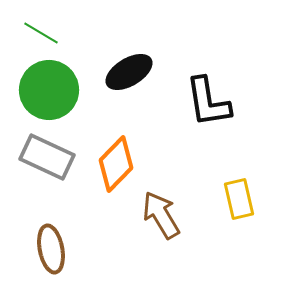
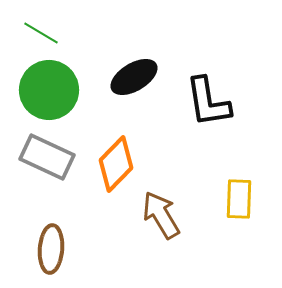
black ellipse: moved 5 px right, 5 px down
yellow rectangle: rotated 15 degrees clockwise
brown ellipse: rotated 15 degrees clockwise
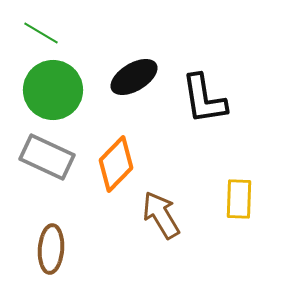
green circle: moved 4 px right
black L-shape: moved 4 px left, 3 px up
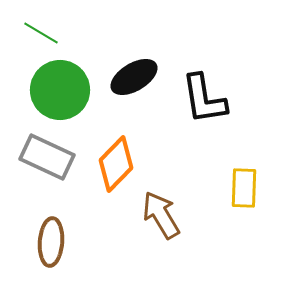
green circle: moved 7 px right
yellow rectangle: moved 5 px right, 11 px up
brown ellipse: moved 7 px up
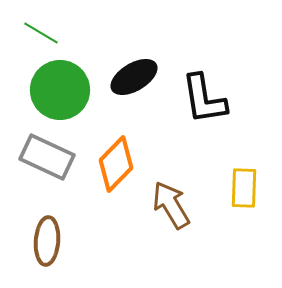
brown arrow: moved 10 px right, 10 px up
brown ellipse: moved 4 px left, 1 px up
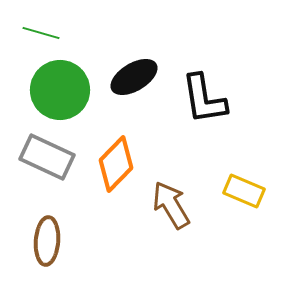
green line: rotated 15 degrees counterclockwise
yellow rectangle: moved 3 px down; rotated 69 degrees counterclockwise
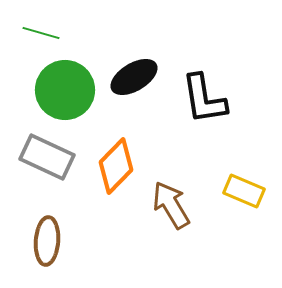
green circle: moved 5 px right
orange diamond: moved 2 px down
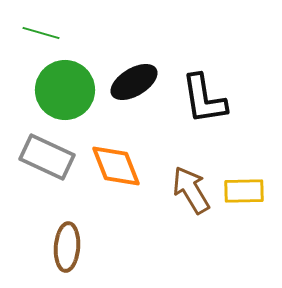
black ellipse: moved 5 px down
orange diamond: rotated 66 degrees counterclockwise
yellow rectangle: rotated 24 degrees counterclockwise
brown arrow: moved 20 px right, 15 px up
brown ellipse: moved 20 px right, 6 px down
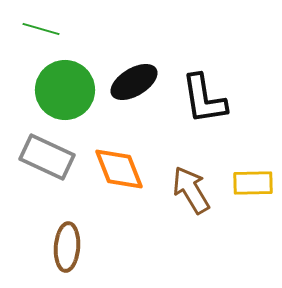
green line: moved 4 px up
orange diamond: moved 3 px right, 3 px down
yellow rectangle: moved 9 px right, 8 px up
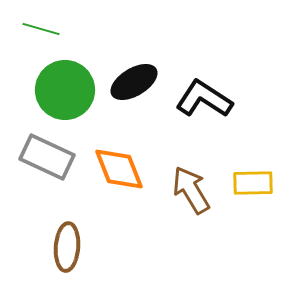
black L-shape: rotated 132 degrees clockwise
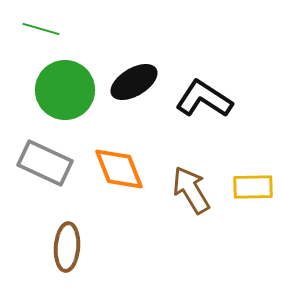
gray rectangle: moved 2 px left, 6 px down
yellow rectangle: moved 4 px down
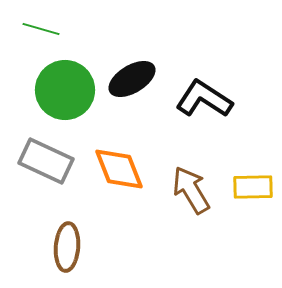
black ellipse: moved 2 px left, 3 px up
gray rectangle: moved 1 px right, 2 px up
